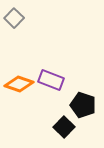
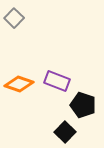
purple rectangle: moved 6 px right, 1 px down
black square: moved 1 px right, 5 px down
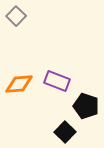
gray square: moved 2 px right, 2 px up
orange diamond: rotated 24 degrees counterclockwise
black pentagon: moved 3 px right, 1 px down
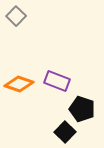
orange diamond: rotated 24 degrees clockwise
black pentagon: moved 4 px left, 3 px down
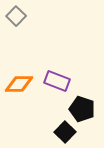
orange diamond: rotated 20 degrees counterclockwise
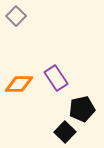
purple rectangle: moved 1 px left, 3 px up; rotated 35 degrees clockwise
black pentagon: rotated 30 degrees counterclockwise
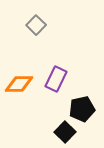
gray square: moved 20 px right, 9 px down
purple rectangle: moved 1 px down; rotated 60 degrees clockwise
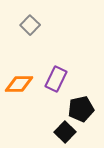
gray square: moved 6 px left
black pentagon: moved 1 px left
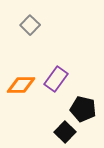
purple rectangle: rotated 10 degrees clockwise
orange diamond: moved 2 px right, 1 px down
black pentagon: moved 2 px right; rotated 25 degrees clockwise
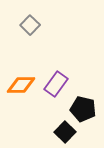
purple rectangle: moved 5 px down
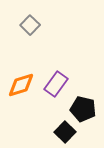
orange diamond: rotated 16 degrees counterclockwise
